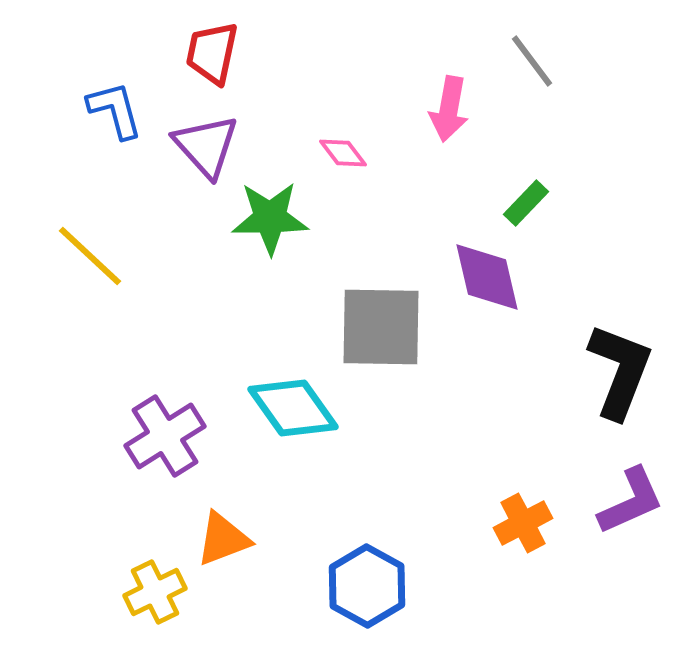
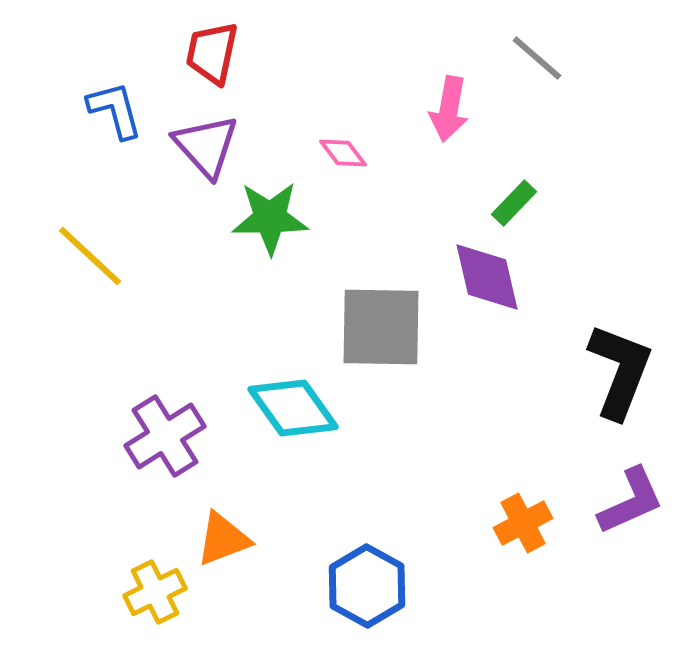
gray line: moved 5 px right, 3 px up; rotated 12 degrees counterclockwise
green rectangle: moved 12 px left
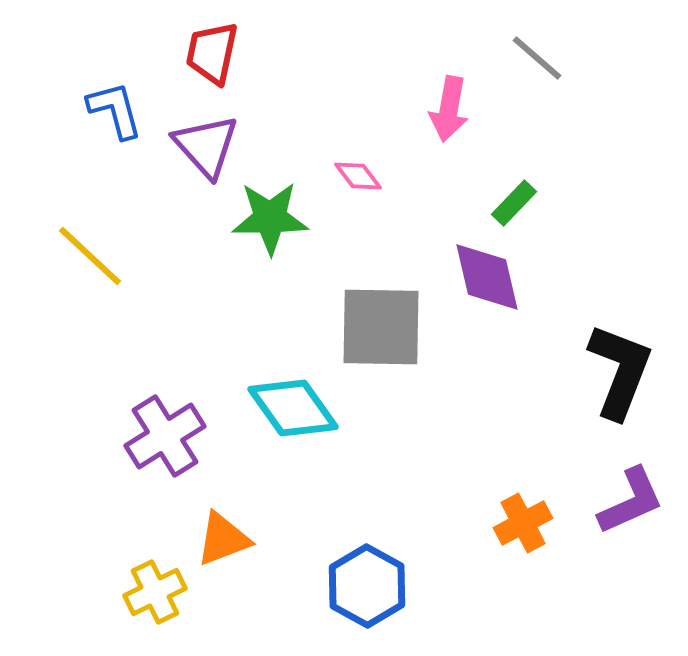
pink diamond: moved 15 px right, 23 px down
